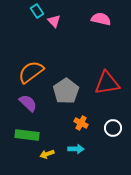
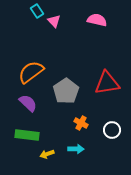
pink semicircle: moved 4 px left, 1 px down
white circle: moved 1 px left, 2 px down
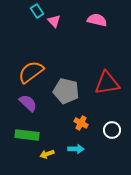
gray pentagon: rotated 25 degrees counterclockwise
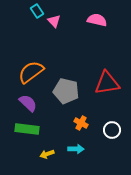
green rectangle: moved 6 px up
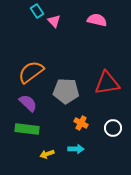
gray pentagon: rotated 10 degrees counterclockwise
white circle: moved 1 px right, 2 px up
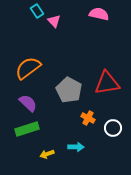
pink semicircle: moved 2 px right, 6 px up
orange semicircle: moved 3 px left, 4 px up
gray pentagon: moved 3 px right, 1 px up; rotated 25 degrees clockwise
orange cross: moved 7 px right, 5 px up
green rectangle: rotated 25 degrees counterclockwise
cyan arrow: moved 2 px up
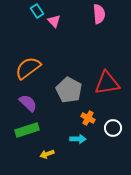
pink semicircle: rotated 72 degrees clockwise
green rectangle: moved 1 px down
cyan arrow: moved 2 px right, 8 px up
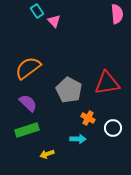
pink semicircle: moved 18 px right
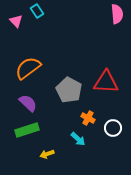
pink triangle: moved 38 px left
red triangle: moved 1 px left, 1 px up; rotated 12 degrees clockwise
cyan arrow: rotated 42 degrees clockwise
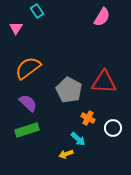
pink semicircle: moved 15 px left, 3 px down; rotated 36 degrees clockwise
pink triangle: moved 7 px down; rotated 16 degrees clockwise
red triangle: moved 2 px left
yellow arrow: moved 19 px right
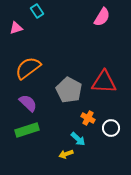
pink triangle: rotated 40 degrees clockwise
white circle: moved 2 px left
